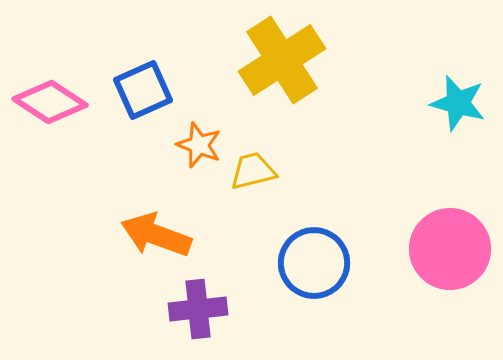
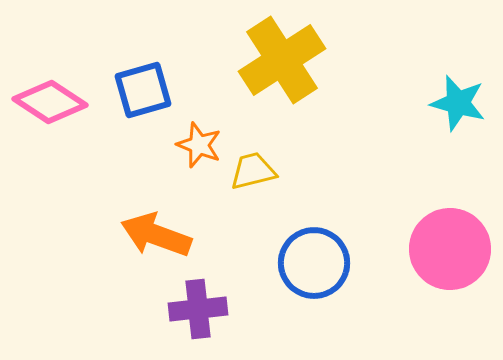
blue square: rotated 8 degrees clockwise
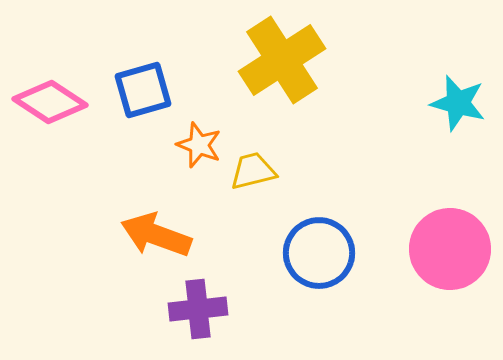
blue circle: moved 5 px right, 10 px up
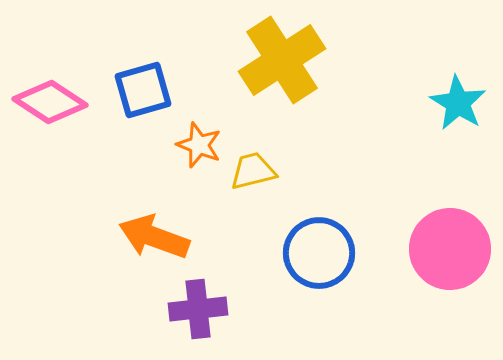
cyan star: rotated 16 degrees clockwise
orange arrow: moved 2 px left, 2 px down
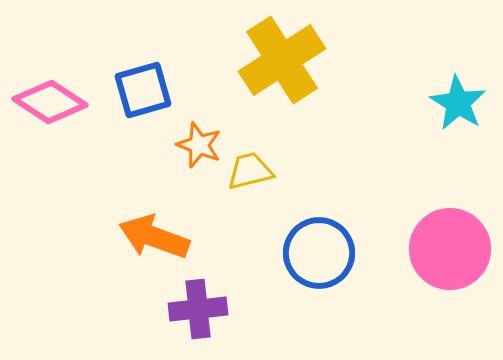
yellow trapezoid: moved 3 px left
